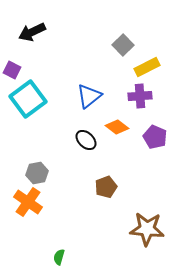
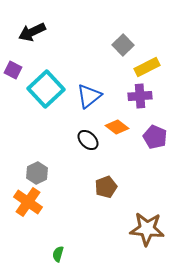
purple square: moved 1 px right
cyan square: moved 18 px right, 10 px up; rotated 6 degrees counterclockwise
black ellipse: moved 2 px right
gray hexagon: rotated 15 degrees counterclockwise
green semicircle: moved 1 px left, 3 px up
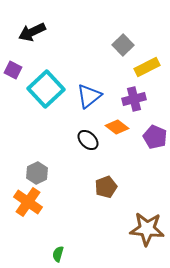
purple cross: moved 6 px left, 3 px down; rotated 10 degrees counterclockwise
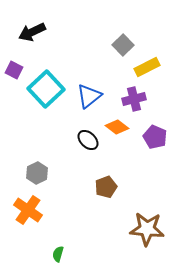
purple square: moved 1 px right
orange cross: moved 8 px down
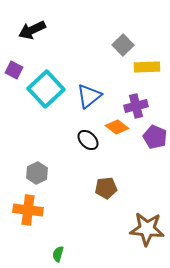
black arrow: moved 2 px up
yellow rectangle: rotated 25 degrees clockwise
purple cross: moved 2 px right, 7 px down
brown pentagon: moved 1 px down; rotated 15 degrees clockwise
orange cross: rotated 28 degrees counterclockwise
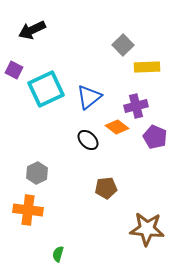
cyan square: rotated 18 degrees clockwise
blue triangle: moved 1 px down
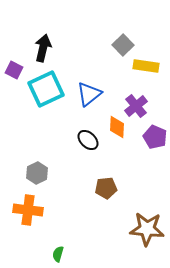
black arrow: moved 11 px right, 18 px down; rotated 128 degrees clockwise
yellow rectangle: moved 1 px left, 1 px up; rotated 10 degrees clockwise
blue triangle: moved 3 px up
purple cross: rotated 25 degrees counterclockwise
orange diamond: rotated 55 degrees clockwise
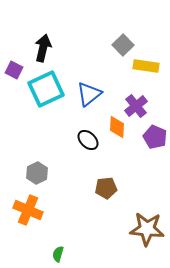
orange cross: rotated 16 degrees clockwise
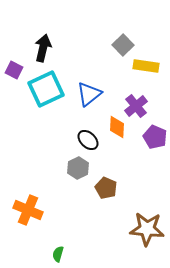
gray hexagon: moved 41 px right, 5 px up
brown pentagon: rotated 30 degrees clockwise
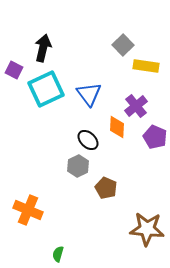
blue triangle: rotated 28 degrees counterclockwise
gray hexagon: moved 2 px up
